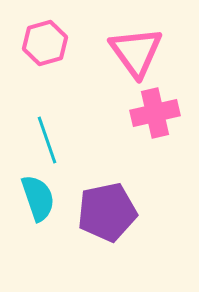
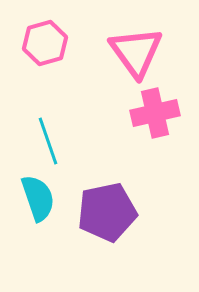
cyan line: moved 1 px right, 1 px down
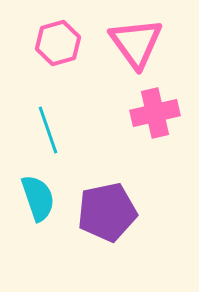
pink hexagon: moved 13 px right
pink triangle: moved 9 px up
cyan line: moved 11 px up
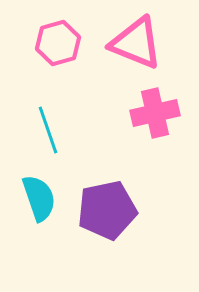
pink triangle: rotated 32 degrees counterclockwise
cyan semicircle: moved 1 px right
purple pentagon: moved 2 px up
